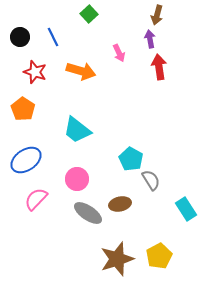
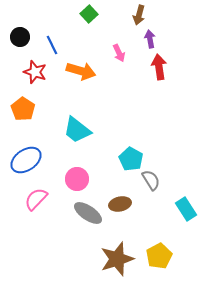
brown arrow: moved 18 px left
blue line: moved 1 px left, 8 px down
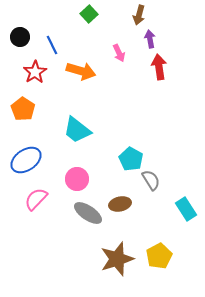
red star: rotated 20 degrees clockwise
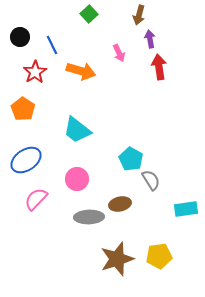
cyan rectangle: rotated 65 degrees counterclockwise
gray ellipse: moved 1 px right, 4 px down; rotated 36 degrees counterclockwise
yellow pentagon: rotated 20 degrees clockwise
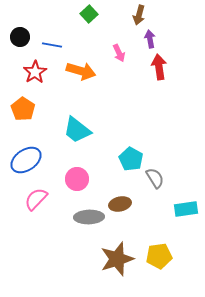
blue line: rotated 54 degrees counterclockwise
gray semicircle: moved 4 px right, 2 px up
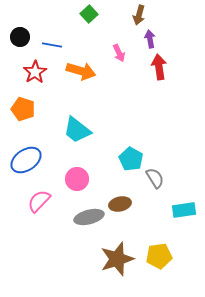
orange pentagon: rotated 15 degrees counterclockwise
pink semicircle: moved 3 px right, 2 px down
cyan rectangle: moved 2 px left, 1 px down
gray ellipse: rotated 12 degrees counterclockwise
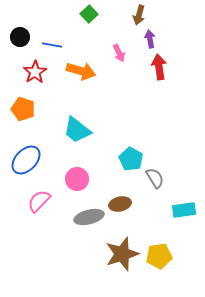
blue ellipse: rotated 12 degrees counterclockwise
brown star: moved 5 px right, 5 px up
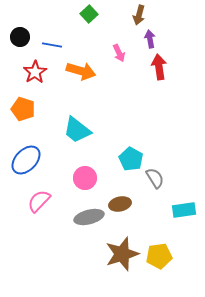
pink circle: moved 8 px right, 1 px up
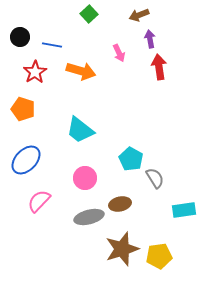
brown arrow: rotated 54 degrees clockwise
cyan trapezoid: moved 3 px right
brown star: moved 5 px up
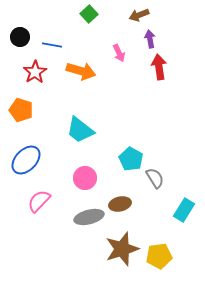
orange pentagon: moved 2 px left, 1 px down
cyan rectangle: rotated 50 degrees counterclockwise
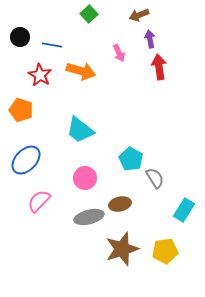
red star: moved 5 px right, 3 px down; rotated 10 degrees counterclockwise
yellow pentagon: moved 6 px right, 5 px up
